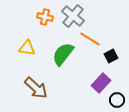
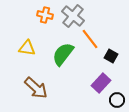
orange cross: moved 2 px up
orange line: rotated 20 degrees clockwise
black square: rotated 32 degrees counterclockwise
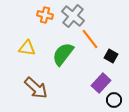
black circle: moved 3 px left
